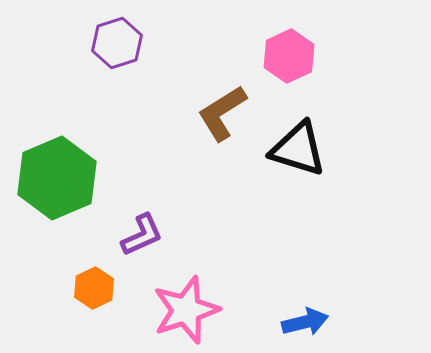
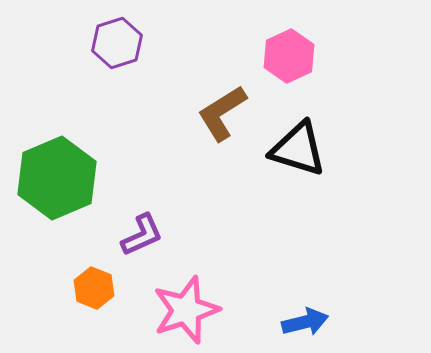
orange hexagon: rotated 12 degrees counterclockwise
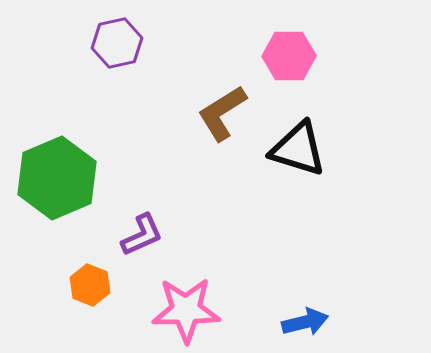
purple hexagon: rotated 6 degrees clockwise
pink hexagon: rotated 24 degrees clockwise
orange hexagon: moved 4 px left, 3 px up
pink star: rotated 18 degrees clockwise
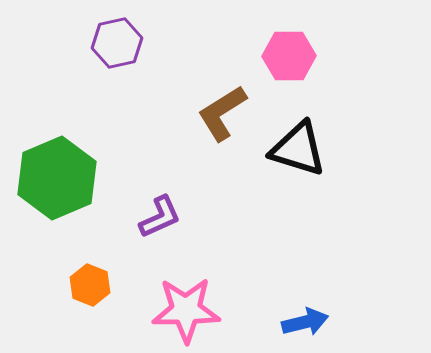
purple L-shape: moved 18 px right, 18 px up
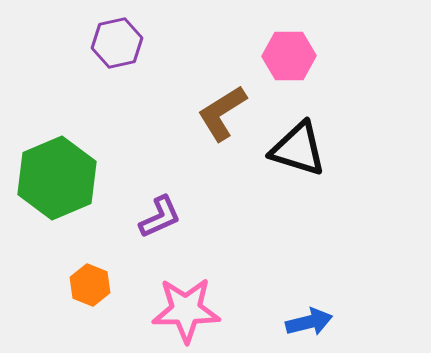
blue arrow: moved 4 px right
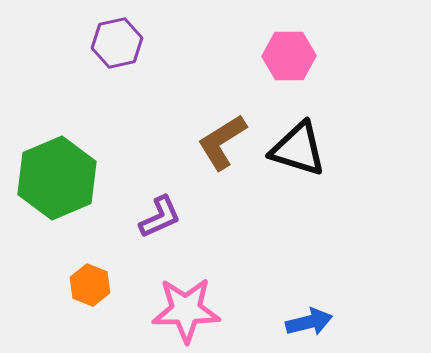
brown L-shape: moved 29 px down
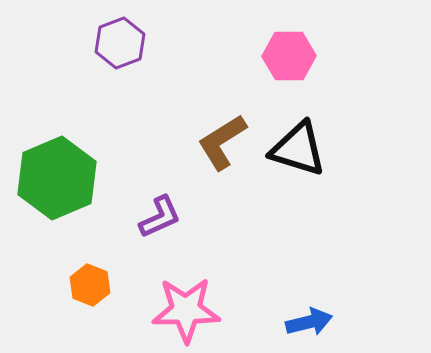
purple hexagon: moved 3 px right; rotated 9 degrees counterclockwise
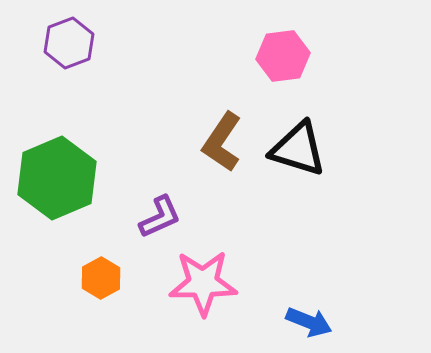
purple hexagon: moved 51 px left
pink hexagon: moved 6 px left; rotated 6 degrees counterclockwise
brown L-shape: rotated 24 degrees counterclockwise
orange hexagon: moved 11 px right, 7 px up; rotated 9 degrees clockwise
pink star: moved 17 px right, 27 px up
blue arrow: rotated 36 degrees clockwise
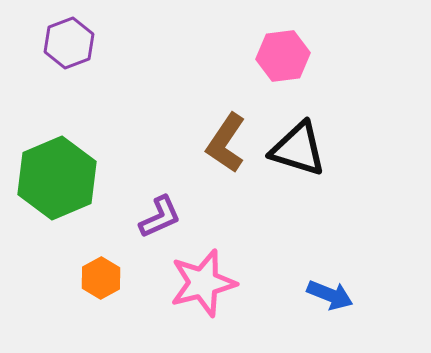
brown L-shape: moved 4 px right, 1 px down
pink star: rotated 14 degrees counterclockwise
blue arrow: moved 21 px right, 27 px up
